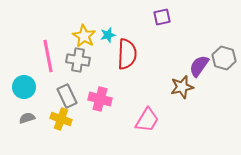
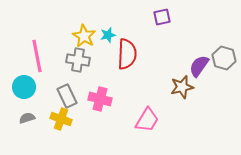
pink line: moved 11 px left
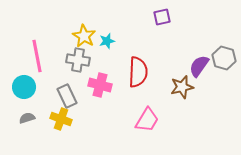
cyan star: moved 1 px left, 6 px down
red semicircle: moved 11 px right, 18 px down
pink cross: moved 14 px up
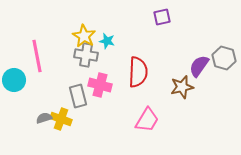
cyan star: rotated 28 degrees clockwise
gray cross: moved 8 px right, 5 px up
cyan circle: moved 10 px left, 7 px up
gray rectangle: moved 11 px right; rotated 10 degrees clockwise
gray semicircle: moved 17 px right
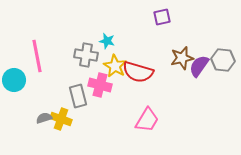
yellow star: moved 31 px right, 30 px down
gray hexagon: moved 1 px left, 2 px down; rotated 10 degrees counterclockwise
red semicircle: rotated 104 degrees clockwise
brown star: moved 29 px up
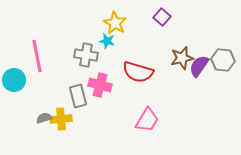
purple square: rotated 36 degrees counterclockwise
yellow star: moved 43 px up
yellow cross: rotated 25 degrees counterclockwise
